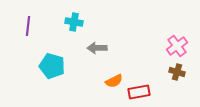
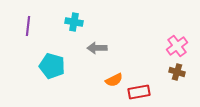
orange semicircle: moved 1 px up
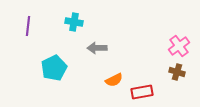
pink cross: moved 2 px right
cyan pentagon: moved 2 px right, 2 px down; rotated 30 degrees clockwise
red rectangle: moved 3 px right
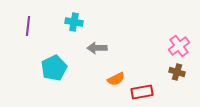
orange semicircle: moved 2 px right, 1 px up
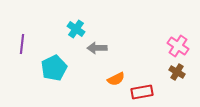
cyan cross: moved 2 px right, 7 px down; rotated 24 degrees clockwise
purple line: moved 6 px left, 18 px down
pink cross: moved 1 px left; rotated 20 degrees counterclockwise
brown cross: rotated 14 degrees clockwise
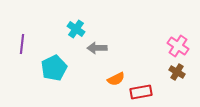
red rectangle: moved 1 px left
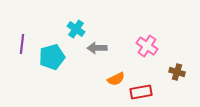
pink cross: moved 31 px left
cyan pentagon: moved 2 px left, 11 px up; rotated 10 degrees clockwise
brown cross: rotated 14 degrees counterclockwise
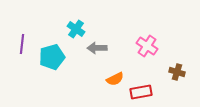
orange semicircle: moved 1 px left
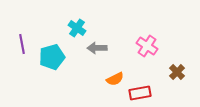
cyan cross: moved 1 px right, 1 px up
purple line: rotated 18 degrees counterclockwise
brown cross: rotated 28 degrees clockwise
red rectangle: moved 1 px left, 1 px down
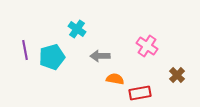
cyan cross: moved 1 px down
purple line: moved 3 px right, 6 px down
gray arrow: moved 3 px right, 8 px down
brown cross: moved 3 px down
orange semicircle: rotated 144 degrees counterclockwise
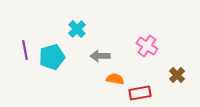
cyan cross: rotated 12 degrees clockwise
